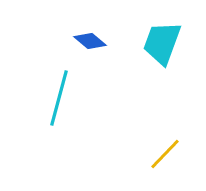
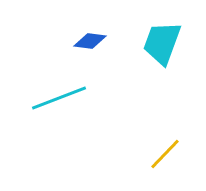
blue diamond: rotated 32 degrees counterclockwise
cyan line: rotated 54 degrees clockwise
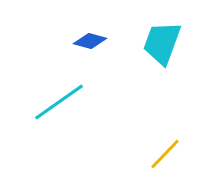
blue diamond: rotated 8 degrees clockwise
cyan line: moved 4 px down; rotated 14 degrees counterclockwise
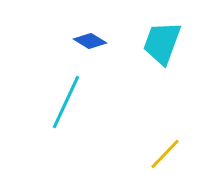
blue diamond: rotated 16 degrees clockwise
cyan line: moved 7 px right; rotated 30 degrees counterclockwise
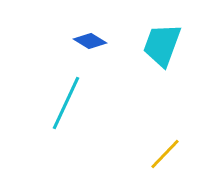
cyan trapezoid: moved 2 px down
cyan line: moved 1 px down
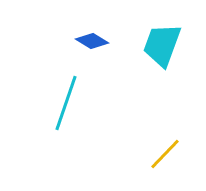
blue diamond: moved 2 px right
cyan line: rotated 6 degrees counterclockwise
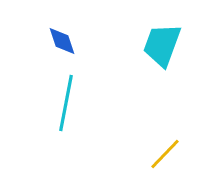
blue diamond: moved 30 px left; rotated 40 degrees clockwise
cyan line: rotated 8 degrees counterclockwise
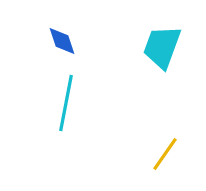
cyan trapezoid: moved 2 px down
yellow line: rotated 9 degrees counterclockwise
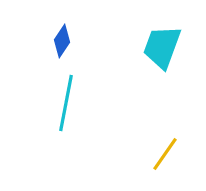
blue diamond: rotated 52 degrees clockwise
